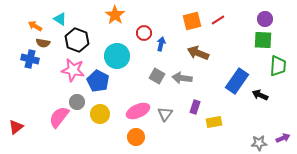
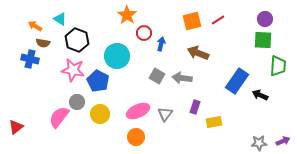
orange star: moved 12 px right
purple arrow: moved 3 px down
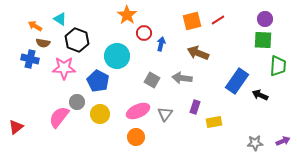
pink star: moved 9 px left, 2 px up; rotated 10 degrees counterclockwise
gray square: moved 5 px left, 4 px down
gray star: moved 4 px left
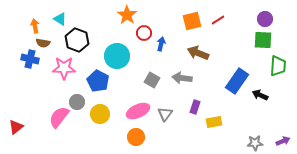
orange arrow: rotated 48 degrees clockwise
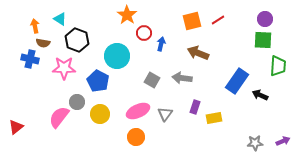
yellow rectangle: moved 4 px up
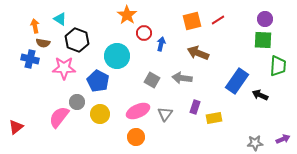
purple arrow: moved 2 px up
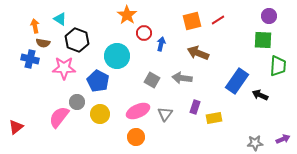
purple circle: moved 4 px right, 3 px up
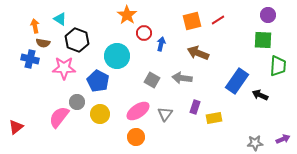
purple circle: moved 1 px left, 1 px up
pink ellipse: rotated 10 degrees counterclockwise
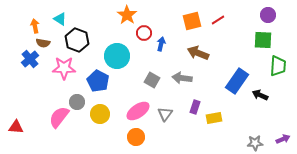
blue cross: rotated 36 degrees clockwise
red triangle: rotated 42 degrees clockwise
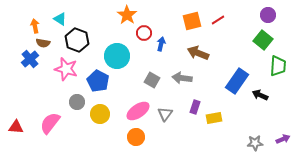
green square: rotated 36 degrees clockwise
pink star: moved 2 px right, 1 px down; rotated 15 degrees clockwise
pink semicircle: moved 9 px left, 6 px down
